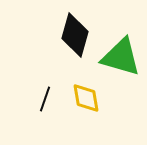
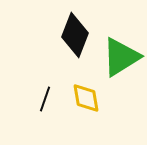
black diamond: rotated 6 degrees clockwise
green triangle: rotated 48 degrees counterclockwise
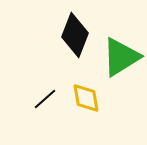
black line: rotated 30 degrees clockwise
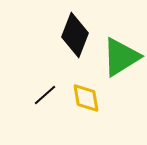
black line: moved 4 px up
